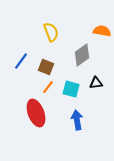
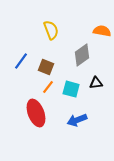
yellow semicircle: moved 2 px up
blue arrow: rotated 102 degrees counterclockwise
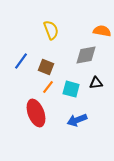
gray diamond: moved 4 px right; rotated 25 degrees clockwise
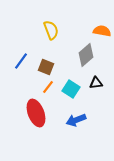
gray diamond: rotated 30 degrees counterclockwise
cyan square: rotated 18 degrees clockwise
blue arrow: moved 1 px left
